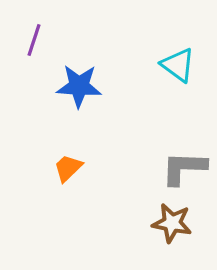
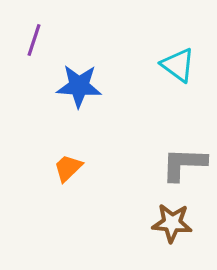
gray L-shape: moved 4 px up
brown star: rotated 6 degrees counterclockwise
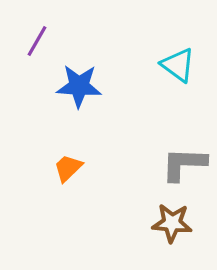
purple line: moved 3 px right, 1 px down; rotated 12 degrees clockwise
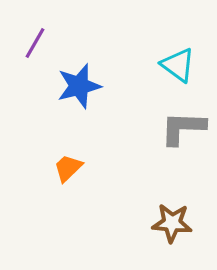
purple line: moved 2 px left, 2 px down
blue star: rotated 18 degrees counterclockwise
gray L-shape: moved 1 px left, 36 px up
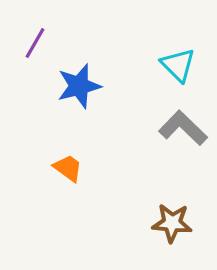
cyan triangle: rotated 9 degrees clockwise
gray L-shape: rotated 42 degrees clockwise
orange trapezoid: rotated 80 degrees clockwise
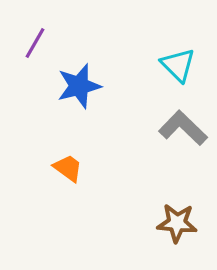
brown star: moved 5 px right
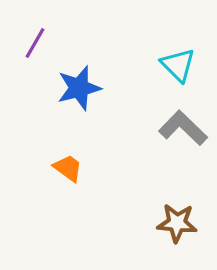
blue star: moved 2 px down
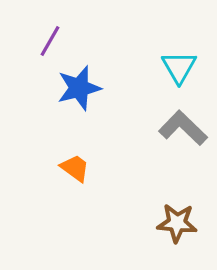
purple line: moved 15 px right, 2 px up
cyan triangle: moved 1 px right, 2 px down; rotated 15 degrees clockwise
orange trapezoid: moved 7 px right
